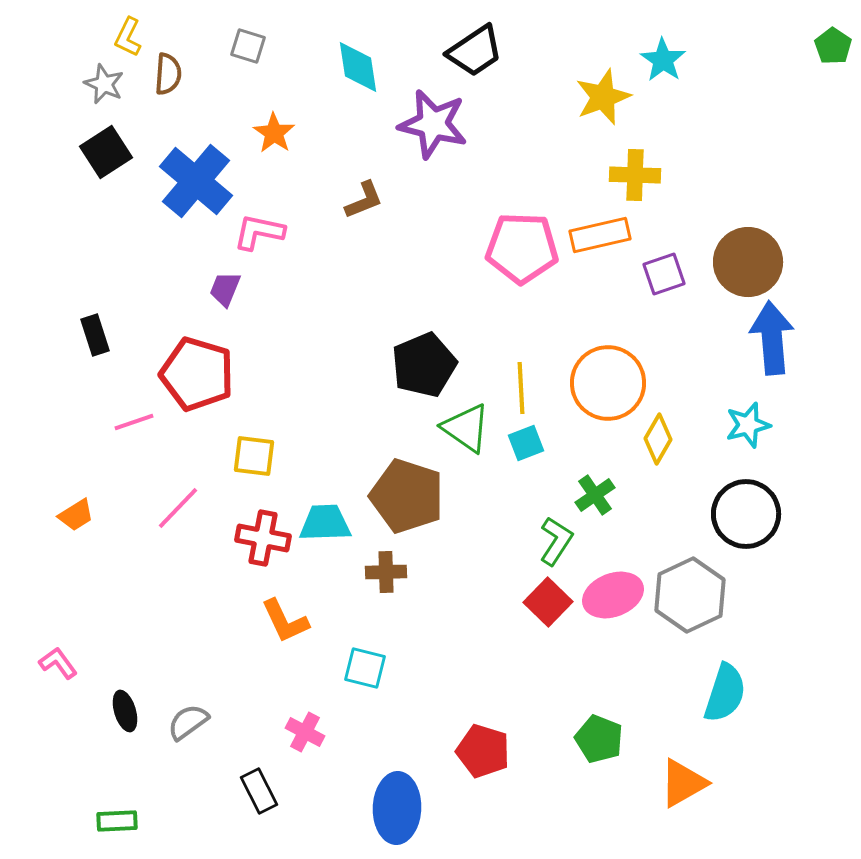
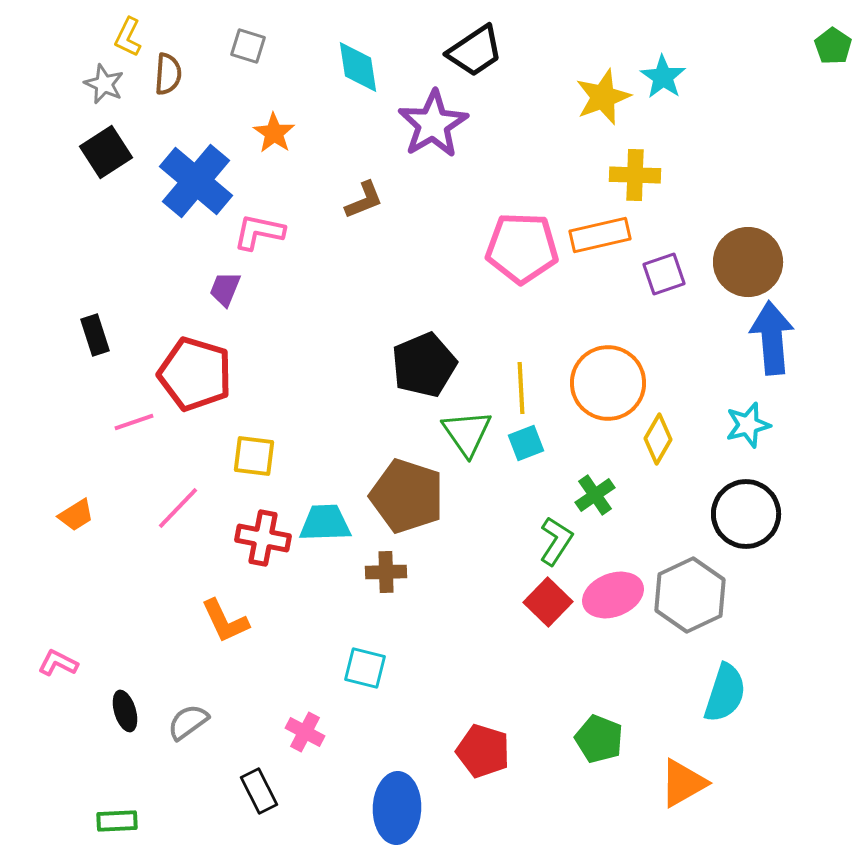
cyan star at (663, 60): moved 17 px down
purple star at (433, 124): rotated 28 degrees clockwise
red pentagon at (197, 374): moved 2 px left
green triangle at (466, 428): moved 1 px right, 5 px down; rotated 20 degrees clockwise
orange L-shape at (285, 621): moved 60 px left
pink L-shape at (58, 663): rotated 27 degrees counterclockwise
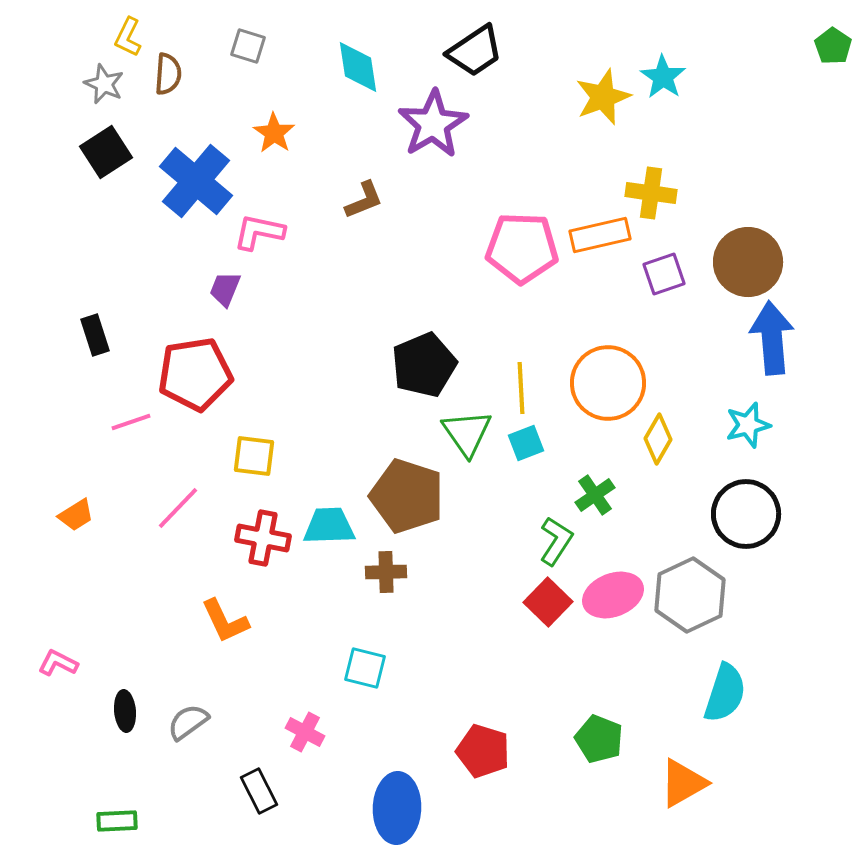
yellow cross at (635, 175): moved 16 px right, 18 px down; rotated 6 degrees clockwise
red pentagon at (195, 374): rotated 26 degrees counterclockwise
pink line at (134, 422): moved 3 px left
cyan trapezoid at (325, 523): moved 4 px right, 3 px down
black ellipse at (125, 711): rotated 12 degrees clockwise
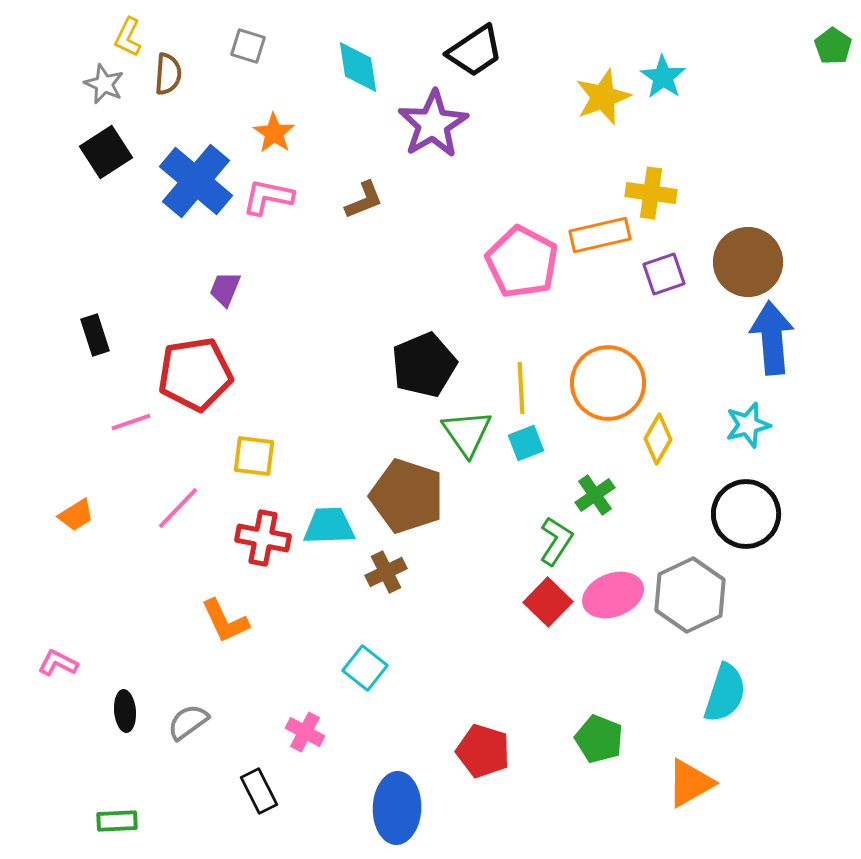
pink L-shape at (259, 232): moved 9 px right, 35 px up
pink pentagon at (522, 248): moved 14 px down; rotated 26 degrees clockwise
brown cross at (386, 572): rotated 24 degrees counterclockwise
cyan square at (365, 668): rotated 24 degrees clockwise
orange triangle at (683, 783): moved 7 px right
